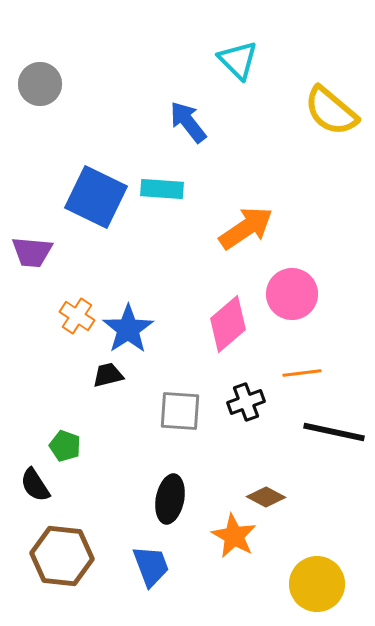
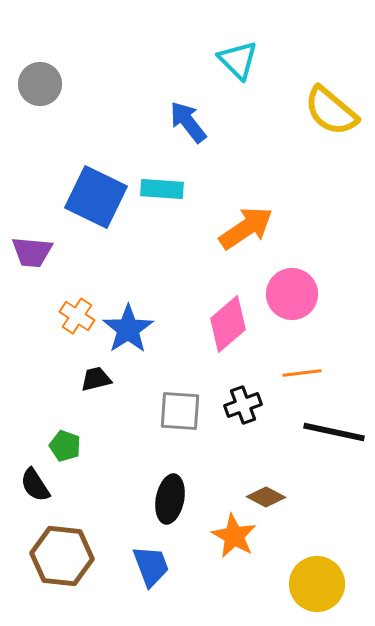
black trapezoid: moved 12 px left, 4 px down
black cross: moved 3 px left, 3 px down
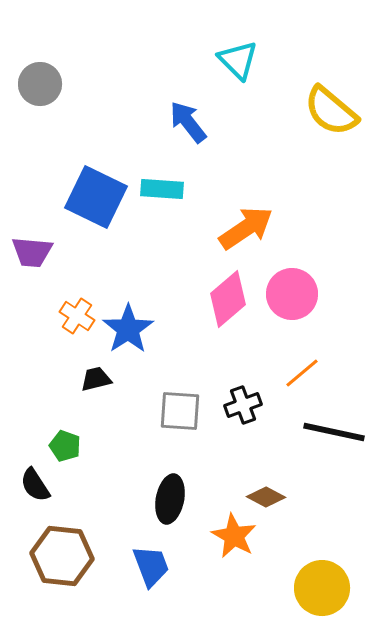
pink diamond: moved 25 px up
orange line: rotated 33 degrees counterclockwise
yellow circle: moved 5 px right, 4 px down
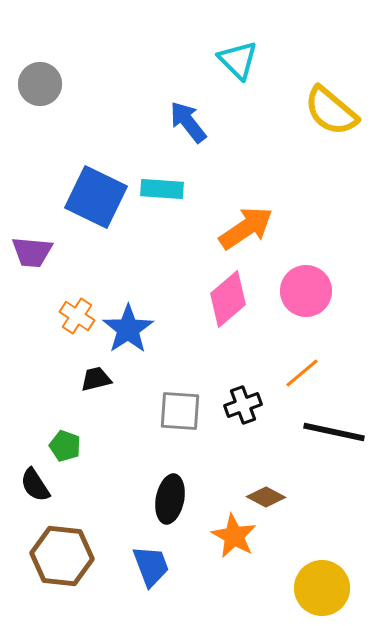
pink circle: moved 14 px right, 3 px up
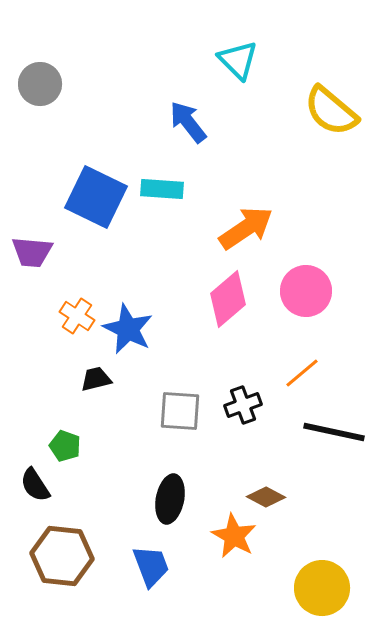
blue star: rotated 12 degrees counterclockwise
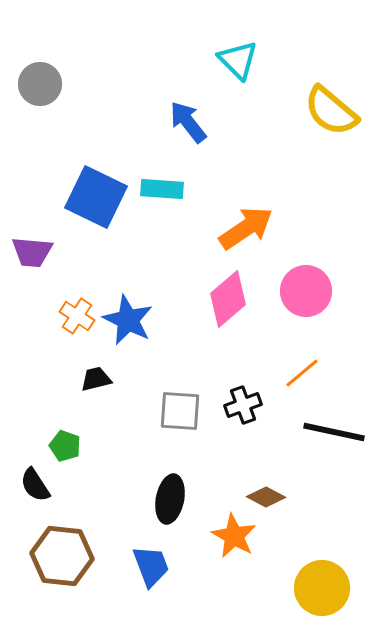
blue star: moved 9 px up
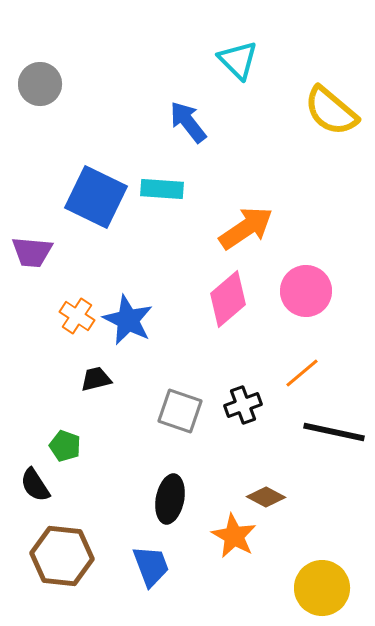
gray square: rotated 15 degrees clockwise
